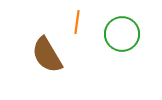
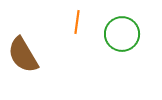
brown semicircle: moved 24 px left
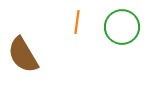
green circle: moved 7 px up
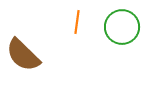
brown semicircle: rotated 15 degrees counterclockwise
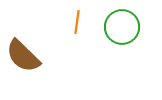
brown semicircle: moved 1 px down
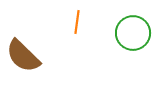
green circle: moved 11 px right, 6 px down
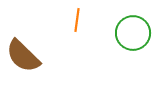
orange line: moved 2 px up
